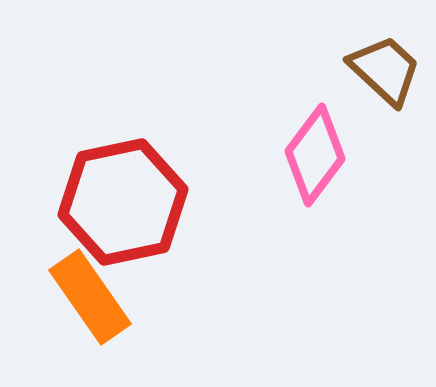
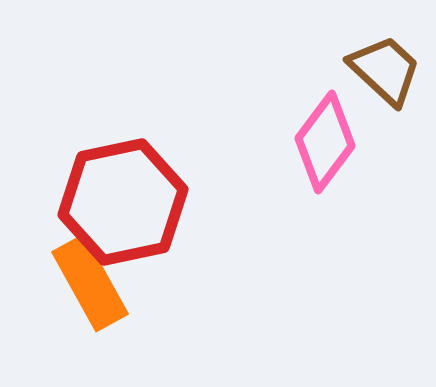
pink diamond: moved 10 px right, 13 px up
orange rectangle: moved 14 px up; rotated 6 degrees clockwise
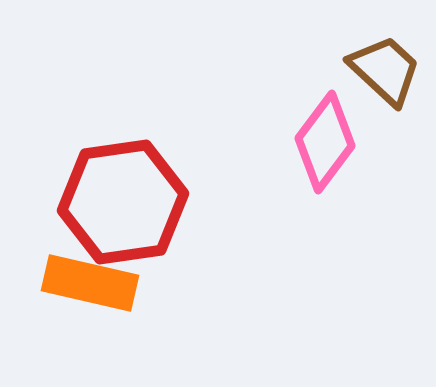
red hexagon: rotated 4 degrees clockwise
orange rectangle: rotated 48 degrees counterclockwise
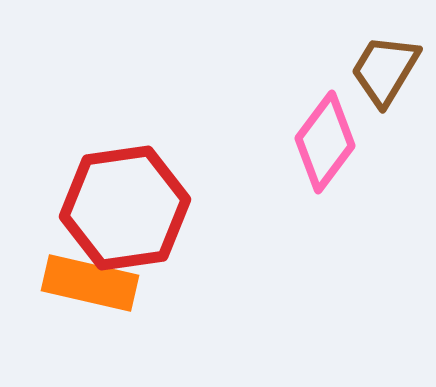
brown trapezoid: rotated 102 degrees counterclockwise
red hexagon: moved 2 px right, 6 px down
